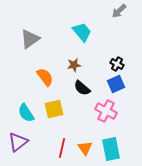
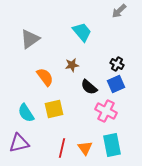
brown star: moved 2 px left
black semicircle: moved 7 px right, 1 px up
purple triangle: moved 1 px right, 1 px down; rotated 25 degrees clockwise
cyan rectangle: moved 1 px right, 4 px up
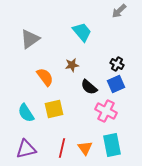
purple triangle: moved 7 px right, 6 px down
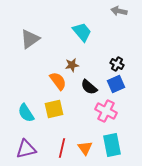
gray arrow: rotated 56 degrees clockwise
orange semicircle: moved 13 px right, 4 px down
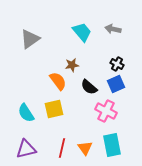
gray arrow: moved 6 px left, 18 px down
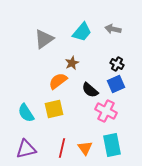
cyan trapezoid: rotated 80 degrees clockwise
gray triangle: moved 14 px right
brown star: moved 2 px up; rotated 16 degrees counterclockwise
orange semicircle: rotated 90 degrees counterclockwise
black semicircle: moved 1 px right, 3 px down
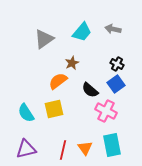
blue square: rotated 12 degrees counterclockwise
red line: moved 1 px right, 2 px down
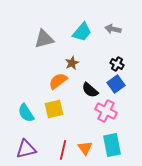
gray triangle: rotated 20 degrees clockwise
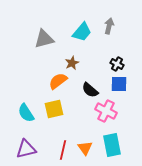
gray arrow: moved 4 px left, 3 px up; rotated 91 degrees clockwise
blue square: moved 3 px right; rotated 36 degrees clockwise
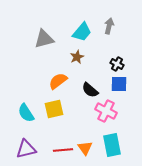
brown star: moved 5 px right, 6 px up
red line: rotated 72 degrees clockwise
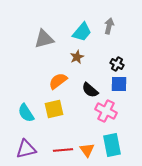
orange triangle: moved 2 px right, 2 px down
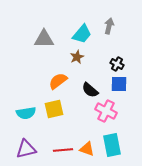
cyan trapezoid: moved 2 px down
gray triangle: rotated 15 degrees clockwise
cyan semicircle: rotated 66 degrees counterclockwise
orange triangle: moved 1 px up; rotated 35 degrees counterclockwise
